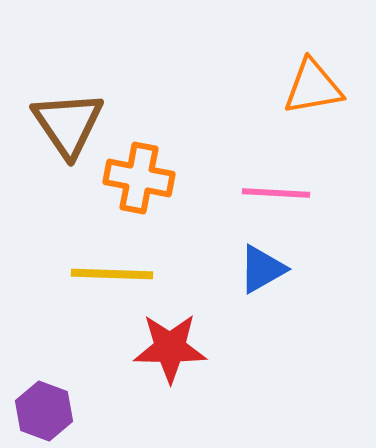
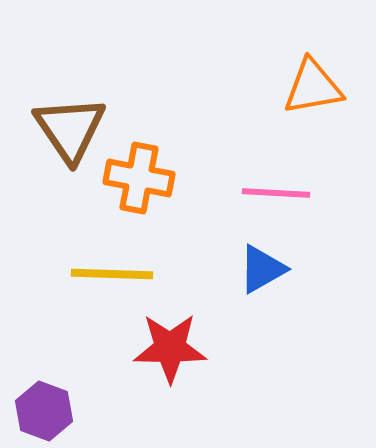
brown triangle: moved 2 px right, 5 px down
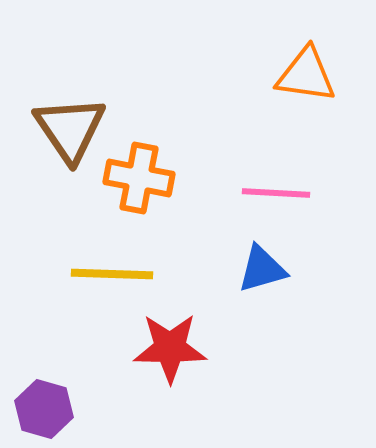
orange triangle: moved 7 px left, 12 px up; rotated 18 degrees clockwise
blue triangle: rotated 14 degrees clockwise
purple hexagon: moved 2 px up; rotated 4 degrees counterclockwise
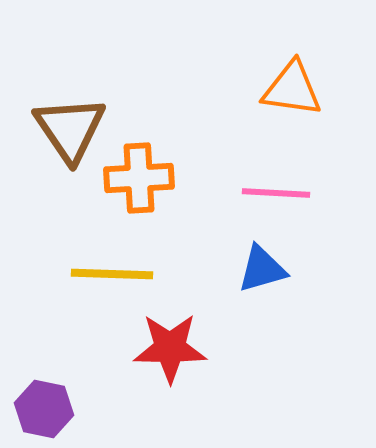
orange triangle: moved 14 px left, 14 px down
orange cross: rotated 14 degrees counterclockwise
purple hexagon: rotated 4 degrees counterclockwise
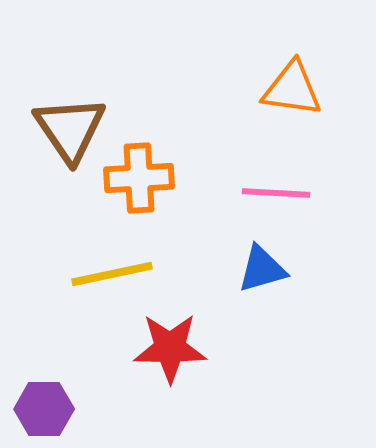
yellow line: rotated 14 degrees counterclockwise
purple hexagon: rotated 12 degrees counterclockwise
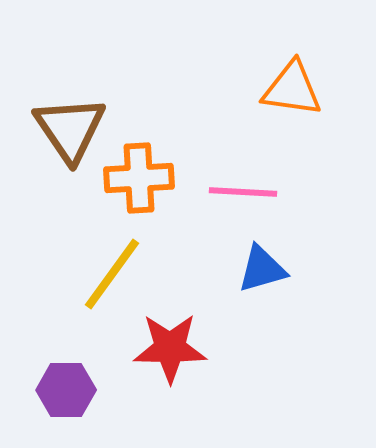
pink line: moved 33 px left, 1 px up
yellow line: rotated 42 degrees counterclockwise
purple hexagon: moved 22 px right, 19 px up
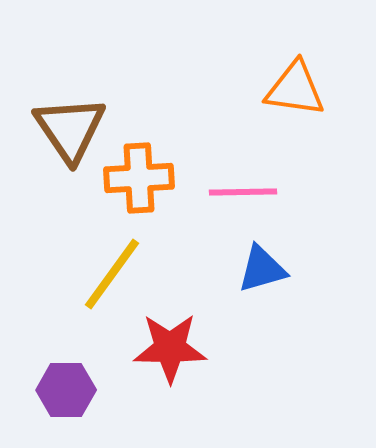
orange triangle: moved 3 px right
pink line: rotated 4 degrees counterclockwise
